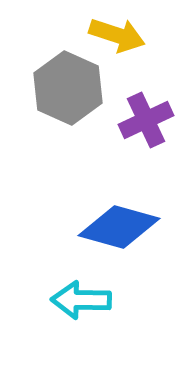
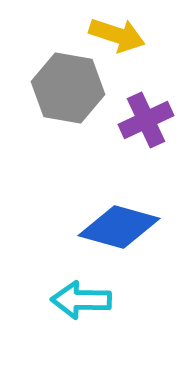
gray hexagon: rotated 14 degrees counterclockwise
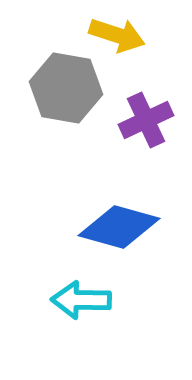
gray hexagon: moved 2 px left
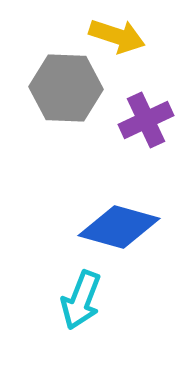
yellow arrow: moved 1 px down
gray hexagon: rotated 8 degrees counterclockwise
cyan arrow: rotated 70 degrees counterclockwise
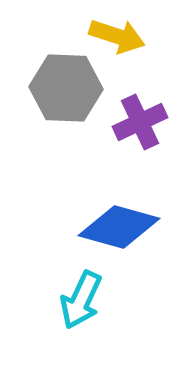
purple cross: moved 6 px left, 2 px down
cyan arrow: rotated 4 degrees clockwise
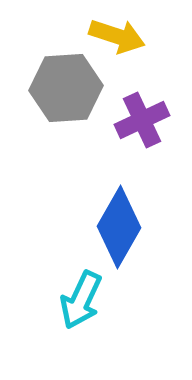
gray hexagon: rotated 6 degrees counterclockwise
purple cross: moved 2 px right, 2 px up
blue diamond: rotated 76 degrees counterclockwise
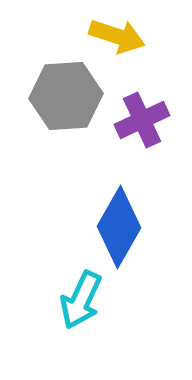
gray hexagon: moved 8 px down
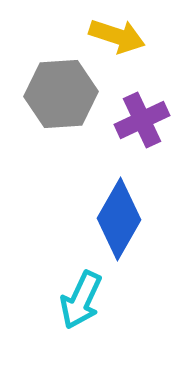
gray hexagon: moved 5 px left, 2 px up
blue diamond: moved 8 px up
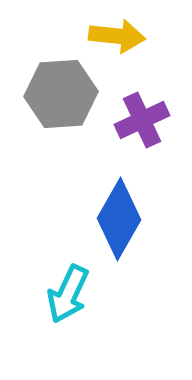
yellow arrow: rotated 12 degrees counterclockwise
cyan arrow: moved 13 px left, 6 px up
